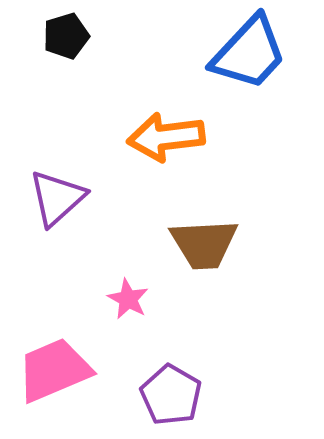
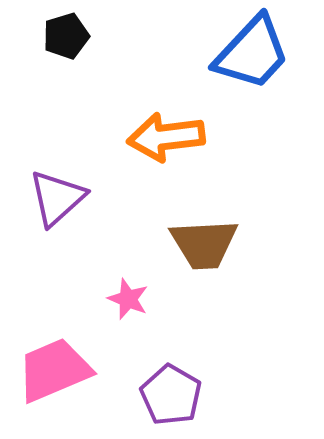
blue trapezoid: moved 3 px right
pink star: rotated 6 degrees counterclockwise
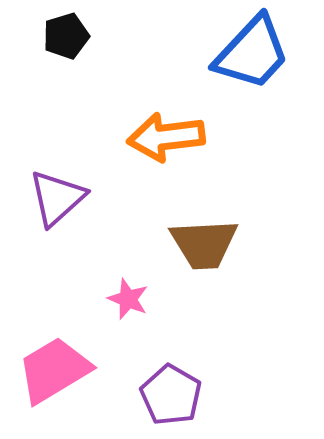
pink trapezoid: rotated 8 degrees counterclockwise
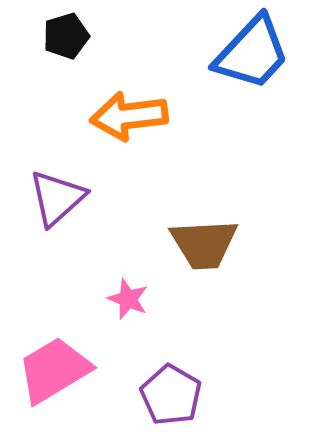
orange arrow: moved 37 px left, 21 px up
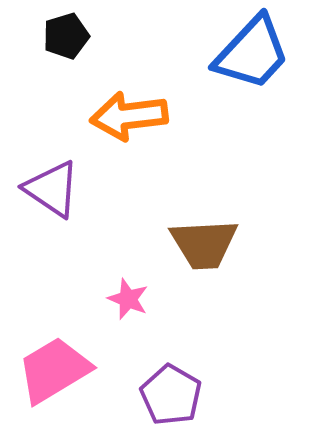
purple triangle: moved 5 px left, 9 px up; rotated 44 degrees counterclockwise
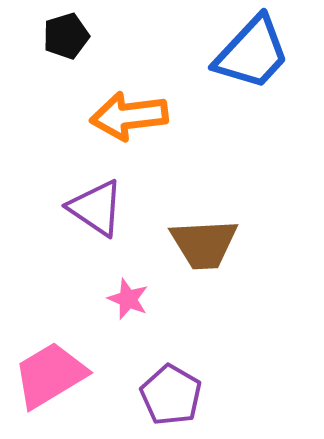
purple triangle: moved 44 px right, 19 px down
pink trapezoid: moved 4 px left, 5 px down
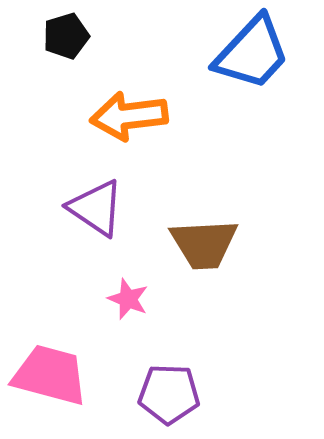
pink trapezoid: rotated 46 degrees clockwise
purple pentagon: moved 2 px left, 1 px up; rotated 28 degrees counterclockwise
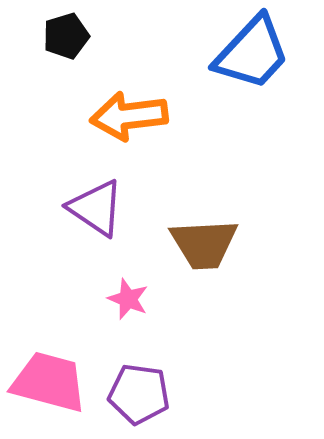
pink trapezoid: moved 1 px left, 7 px down
purple pentagon: moved 30 px left; rotated 6 degrees clockwise
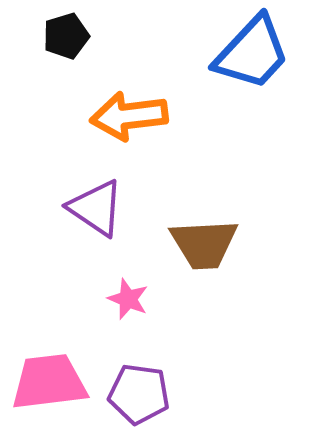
pink trapezoid: rotated 22 degrees counterclockwise
